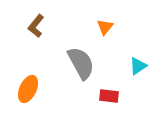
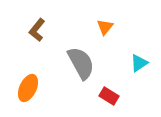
brown L-shape: moved 1 px right, 4 px down
cyan triangle: moved 1 px right, 3 px up
orange ellipse: moved 1 px up
red rectangle: rotated 24 degrees clockwise
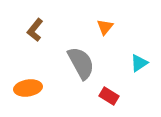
brown L-shape: moved 2 px left
orange ellipse: rotated 56 degrees clockwise
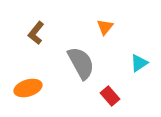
brown L-shape: moved 1 px right, 3 px down
orange ellipse: rotated 8 degrees counterclockwise
red rectangle: moved 1 px right; rotated 18 degrees clockwise
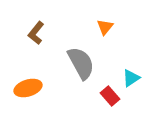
cyan triangle: moved 8 px left, 15 px down
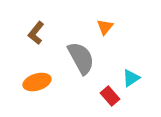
gray semicircle: moved 5 px up
orange ellipse: moved 9 px right, 6 px up
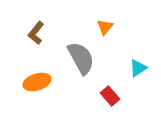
cyan triangle: moved 7 px right, 10 px up
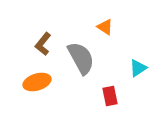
orange triangle: rotated 36 degrees counterclockwise
brown L-shape: moved 7 px right, 11 px down
red rectangle: rotated 30 degrees clockwise
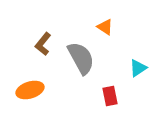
orange ellipse: moved 7 px left, 8 px down
